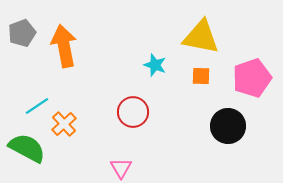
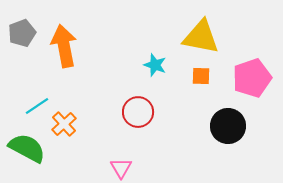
red circle: moved 5 px right
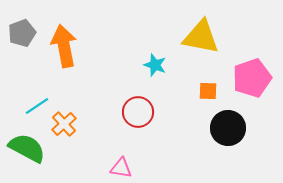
orange square: moved 7 px right, 15 px down
black circle: moved 2 px down
pink triangle: rotated 50 degrees counterclockwise
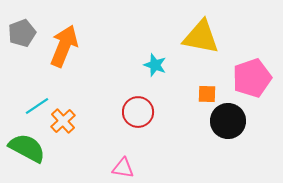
orange arrow: rotated 33 degrees clockwise
orange square: moved 1 px left, 3 px down
orange cross: moved 1 px left, 3 px up
black circle: moved 7 px up
pink triangle: moved 2 px right
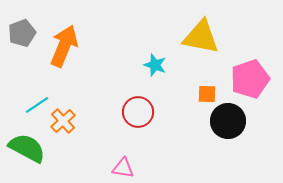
pink pentagon: moved 2 px left, 1 px down
cyan line: moved 1 px up
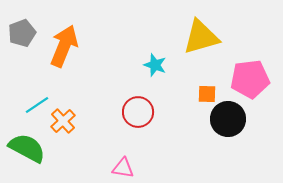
yellow triangle: rotated 27 degrees counterclockwise
pink pentagon: rotated 12 degrees clockwise
black circle: moved 2 px up
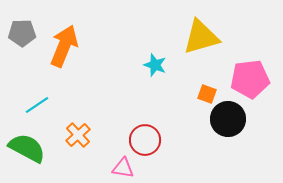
gray pentagon: rotated 20 degrees clockwise
orange square: rotated 18 degrees clockwise
red circle: moved 7 px right, 28 px down
orange cross: moved 15 px right, 14 px down
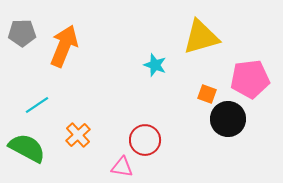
pink triangle: moved 1 px left, 1 px up
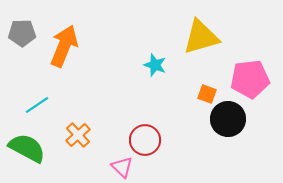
pink triangle: rotated 35 degrees clockwise
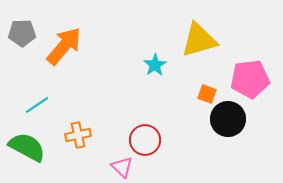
yellow triangle: moved 2 px left, 3 px down
orange arrow: rotated 18 degrees clockwise
cyan star: rotated 20 degrees clockwise
orange cross: rotated 30 degrees clockwise
green semicircle: moved 1 px up
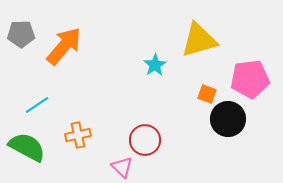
gray pentagon: moved 1 px left, 1 px down
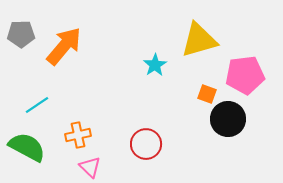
pink pentagon: moved 5 px left, 4 px up
red circle: moved 1 px right, 4 px down
pink triangle: moved 32 px left
